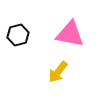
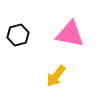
yellow arrow: moved 2 px left, 4 px down
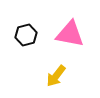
black hexagon: moved 8 px right
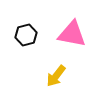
pink triangle: moved 2 px right
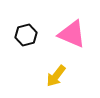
pink triangle: rotated 12 degrees clockwise
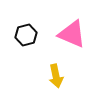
yellow arrow: rotated 50 degrees counterclockwise
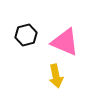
pink triangle: moved 7 px left, 8 px down
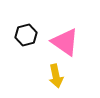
pink triangle: rotated 12 degrees clockwise
